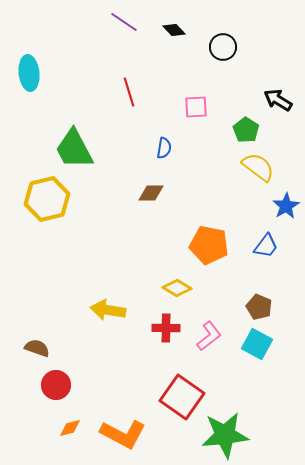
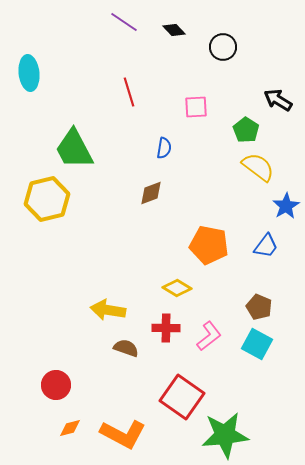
brown diamond: rotated 20 degrees counterclockwise
brown semicircle: moved 89 px right
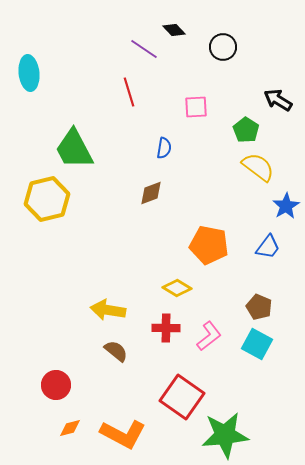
purple line: moved 20 px right, 27 px down
blue trapezoid: moved 2 px right, 1 px down
brown semicircle: moved 10 px left, 3 px down; rotated 20 degrees clockwise
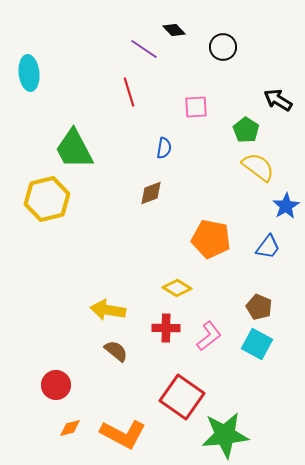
orange pentagon: moved 2 px right, 6 px up
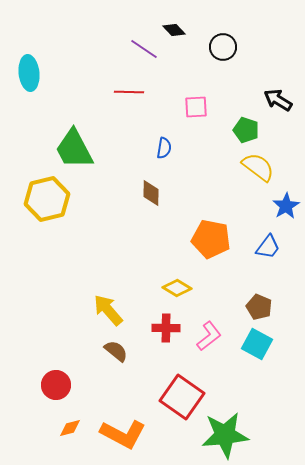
red line: rotated 72 degrees counterclockwise
green pentagon: rotated 15 degrees counterclockwise
brown diamond: rotated 68 degrees counterclockwise
yellow arrow: rotated 40 degrees clockwise
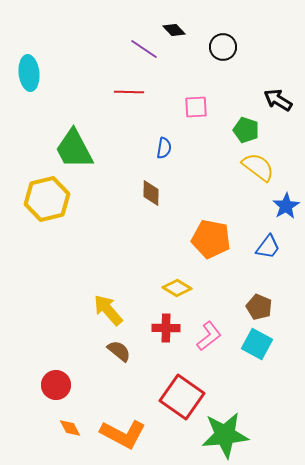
brown semicircle: moved 3 px right
orange diamond: rotated 75 degrees clockwise
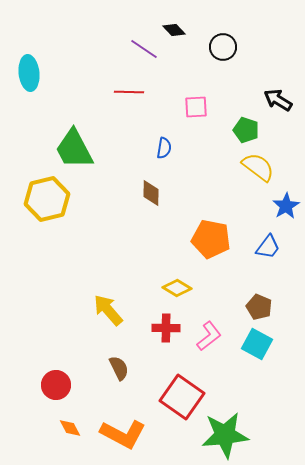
brown semicircle: moved 17 px down; rotated 25 degrees clockwise
